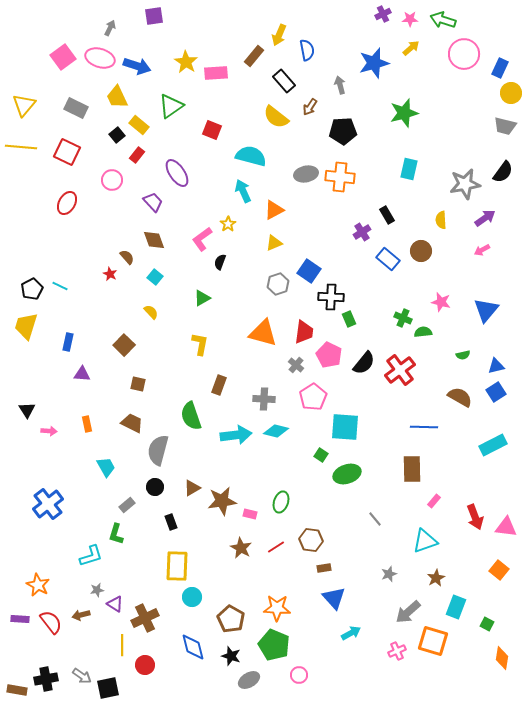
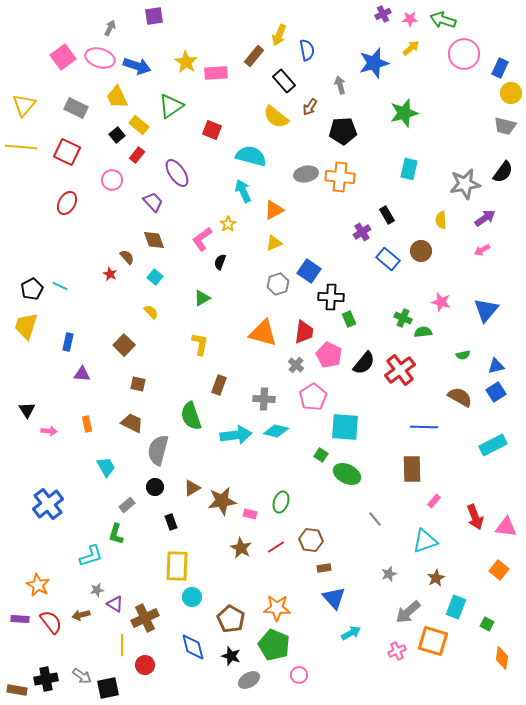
green ellipse at (347, 474): rotated 44 degrees clockwise
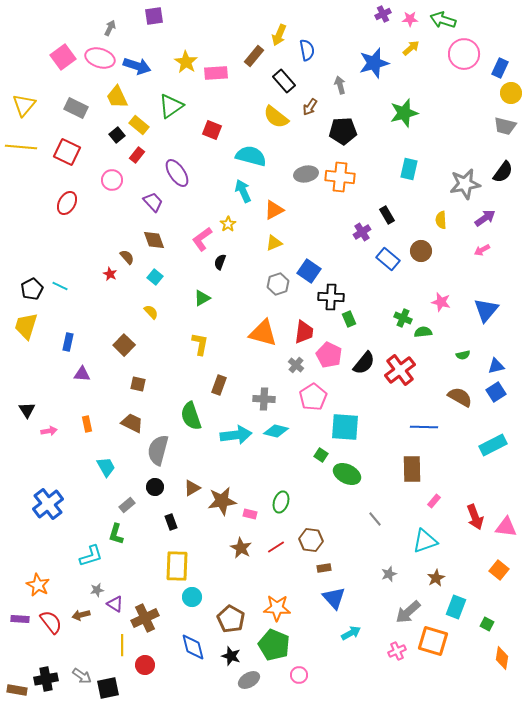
pink arrow at (49, 431): rotated 14 degrees counterclockwise
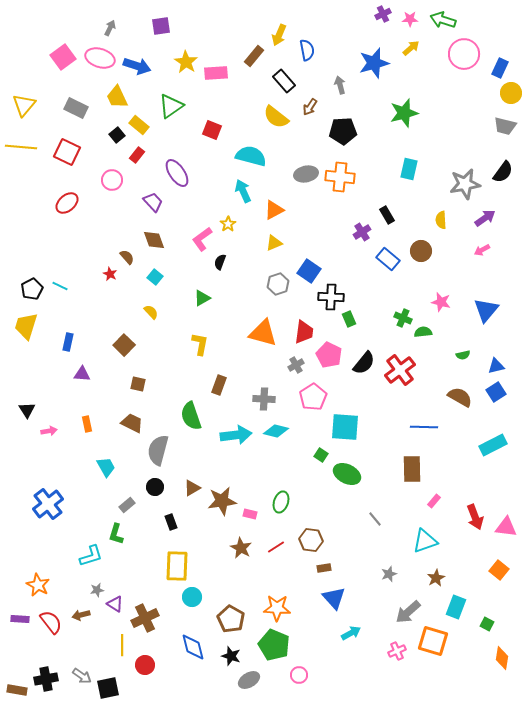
purple square at (154, 16): moved 7 px right, 10 px down
red ellipse at (67, 203): rotated 20 degrees clockwise
gray cross at (296, 365): rotated 21 degrees clockwise
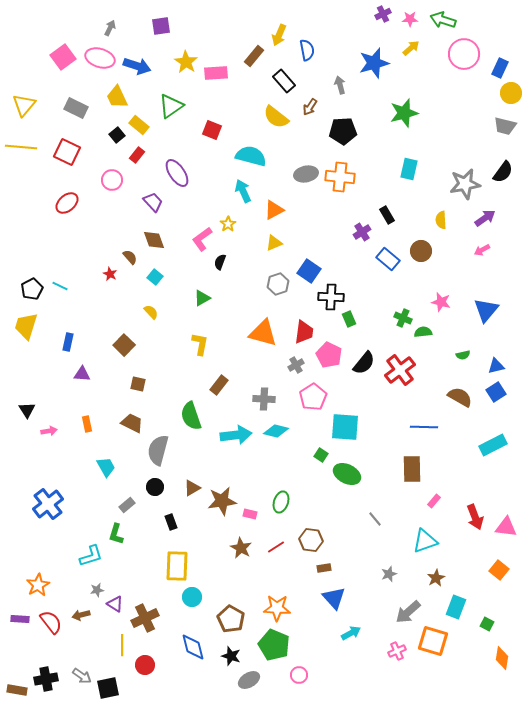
brown semicircle at (127, 257): moved 3 px right
brown rectangle at (219, 385): rotated 18 degrees clockwise
orange star at (38, 585): rotated 15 degrees clockwise
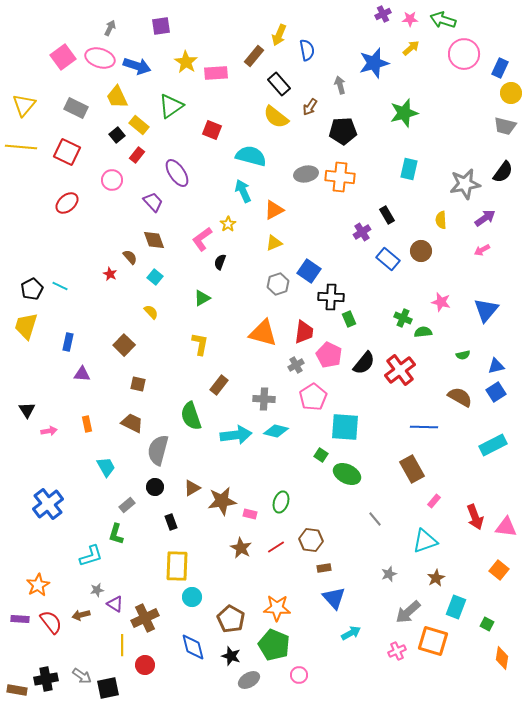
black rectangle at (284, 81): moved 5 px left, 3 px down
brown rectangle at (412, 469): rotated 28 degrees counterclockwise
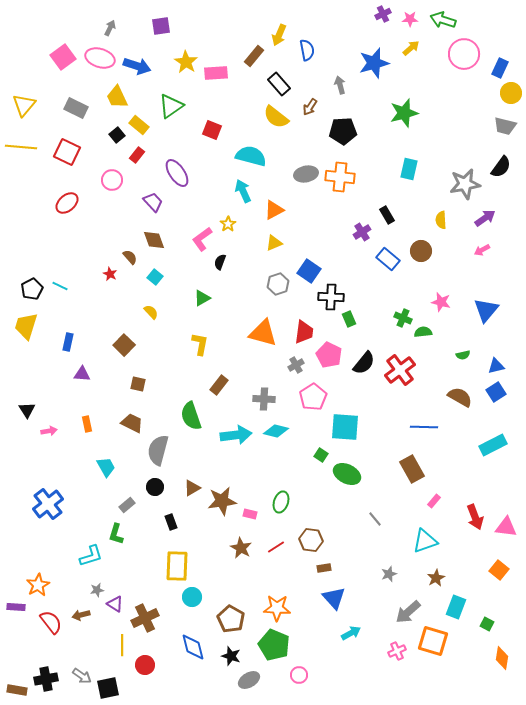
black semicircle at (503, 172): moved 2 px left, 5 px up
purple rectangle at (20, 619): moved 4 px left, 12 px up
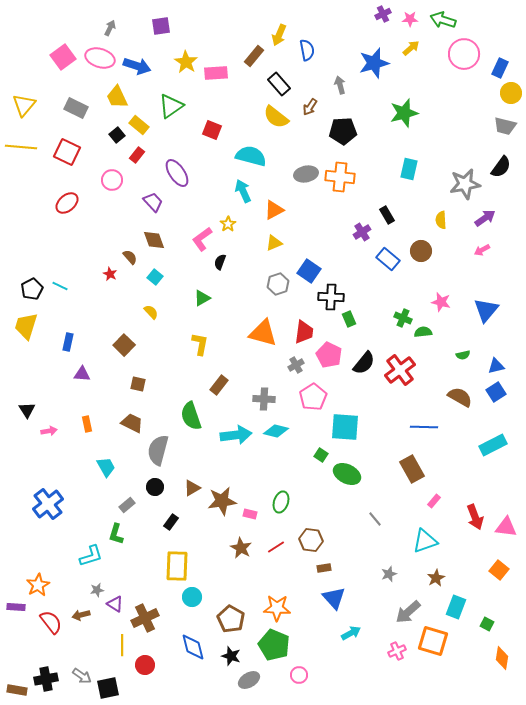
black rectangle at (171, 522): rotated 56 degrees clockwise
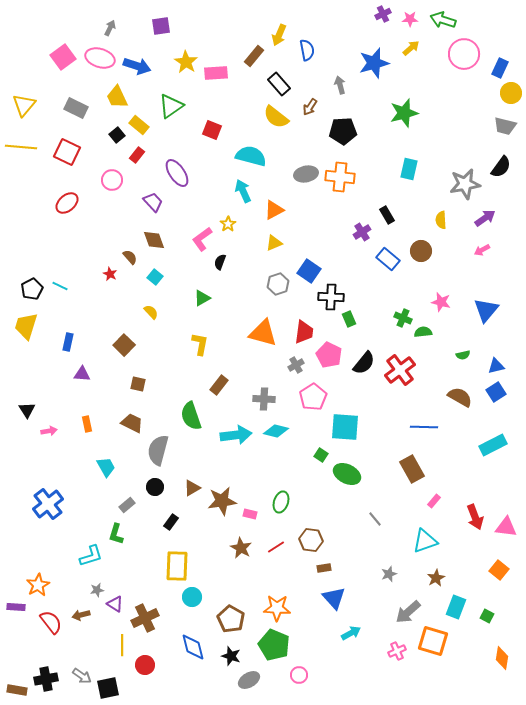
green square at (487, 624): moved 8 px up
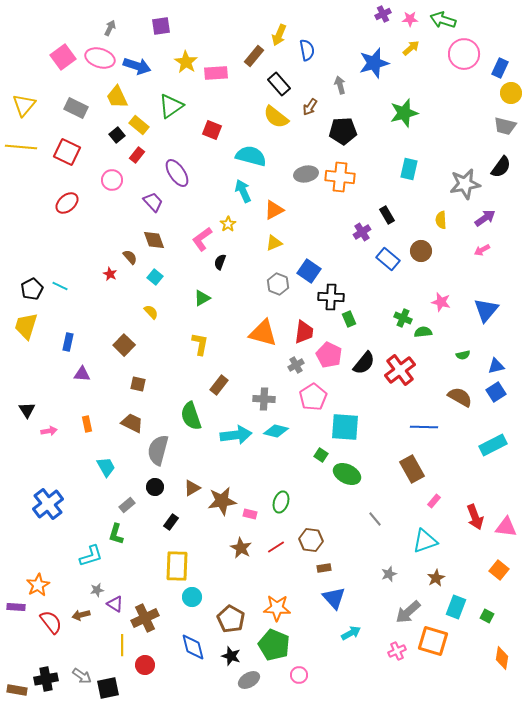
gray hexagon at (278, 284): rotated 20 degrees counterclockwise
